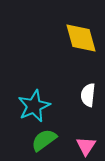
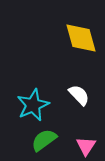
white semicircle: moved 9 px left; rotated 130 degrees clockwise
cyan star: moved 1 px left, 1 px up
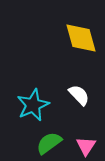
green semicircle: moved 5 px right, 3 px down
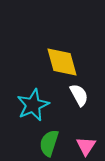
yellow diamond: moved 19 px left, 24 px down
white semicircle: rotated 15 degrees clockwise
green semicircle: rotated 36 degrees counterclockwise
